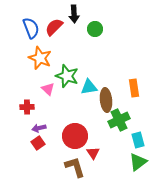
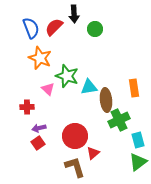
red triangle: rotated 24 degrees clockwise
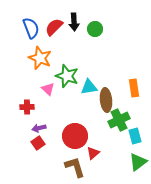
black arrow: moved 8 px down
cyan rectangle: moved 3 px left, 4 px up
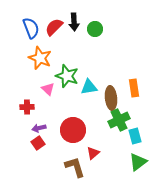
brown ellipse: moved 5 px right, 2 px up
red circle: moved 2 px left, 6 px up
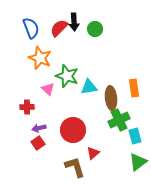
red semicircle: moved 5 px right, 1 px down
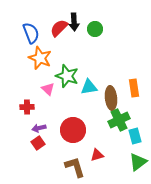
blue semicircle: moved 5 px down
red triangle: moved 4 px right, 2 px down; rotated 24 degrees clockwise
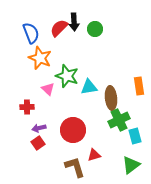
orange rectangle: moved 5 px right, 2 px up
red triangle: moved 3 px left
green triangle: moved 7 px left, 3 px down
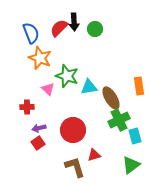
brown ellipse: rotated 25 degrees counterclockwise
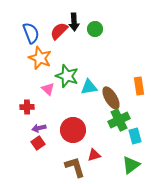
red semicircle: moved 3 px down
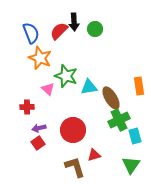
green star: moved 1 px left
green triangle: rotated 18 degrees counterclockwise
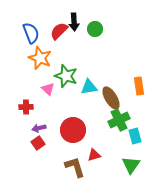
red cross: moved 1 px left
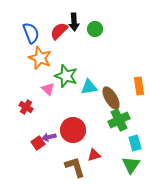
red cross: rotated 32 degrees clockwise
purple arrow: moved 10 px right, 9 px down
cyan rectangle: moved 7 px down
